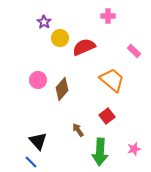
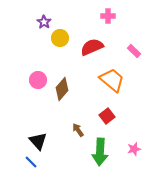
red semicircle: moved 8 px right
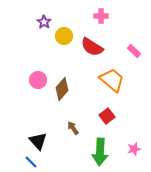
pink cross: moved 7 px left
yellow circle: moved 4 px right, 2 px up
red semicircle: rotated 125 degrees counterclockwise
brown arrow: moved 5 px left, 2 px up
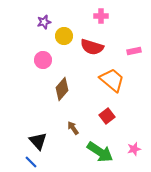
purple star: rotated 24 degrees clockwise
red semicircle: rotated 15 degrees counterclockwise
pink rectangle: rotated 56 degrees counterclockwise
pink circle: moved 5 px right, 20 px up
green arrow: rotated 60 degrees counterclockwise
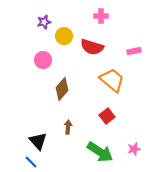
brown arrow: moved 5 px left, 1 px up; rotated 40 degrees clockwise
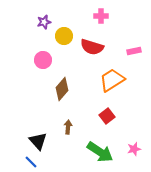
orange trapezoid: rotated 72 degrees counterclockwise
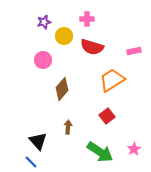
pink cross: moved 14 px left, 3 px down
pink star: rotated 16 degrees counterclockwise
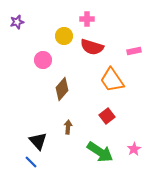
purple star: moved 27 px left
orange trapezoid: rotated 92 degrees counterclockwise
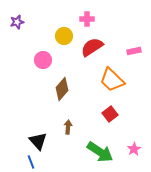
red semicircle: rotated 130 degrees clockwise
orange trapezoid: rotated 12 degrees counterclockwise
red square: moved 3 px right, 2 px up
blue line: rotated 24 degrees clockwise
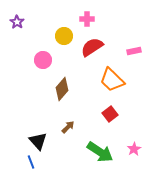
purple star: rotated 24 degrees counterclockwise
brown arrow: rotated 40 degrees clockwise
